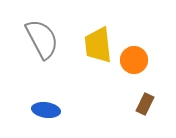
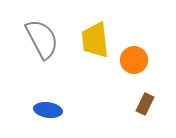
yellow trapezoid: moved 3 px left, 5 px up
blue ellipse: moved 2 px right
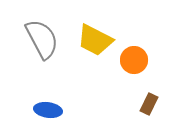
yellow trapezoid: rotated 57 degrees counterclockwise
brown rectangle: moved 4 px right
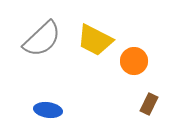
gray semicircle: rotated 75 degrees clockwise
orange circle: moved 1 px down
